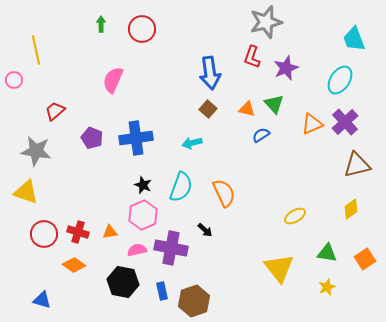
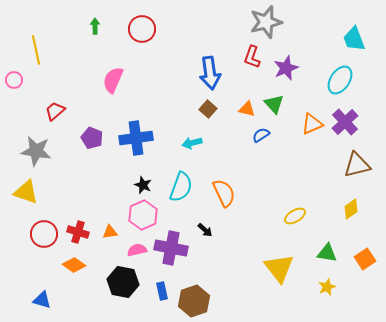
green arrow at (101, 24): moved 6 px left, 2 px down
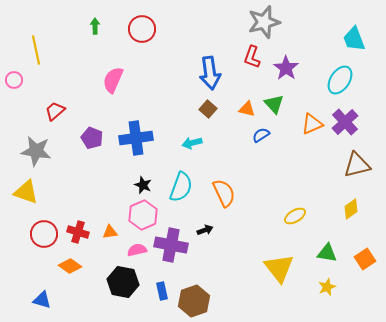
gray star at (266, 22): moved 2 px left
purple star at (286, 68): rotated 15 degrees counterclockwise
black arrow at (205, 230): rotated 63 degrees counterclockwise
purple cross at (171, 248): moved 3 px up
orange diamond at (74, 265): moved 4 px left, 1 px down
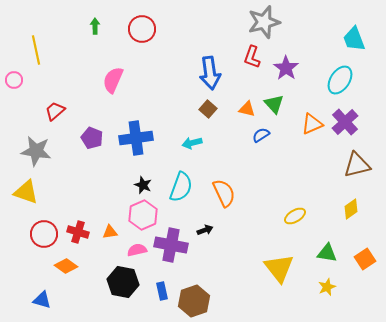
orange diamond at (70, 266): moved 4 px left
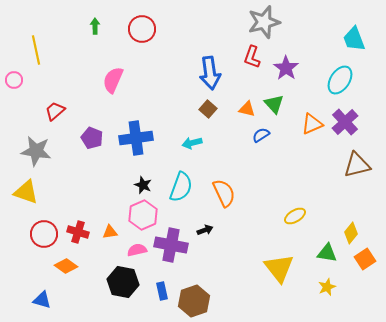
yellow diamond at (351, 209): moved 24 px down; rotated 15 degrees counterclockwise
